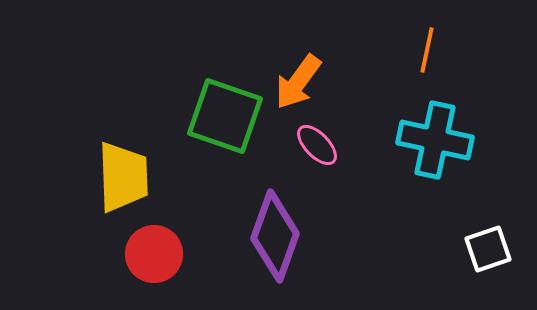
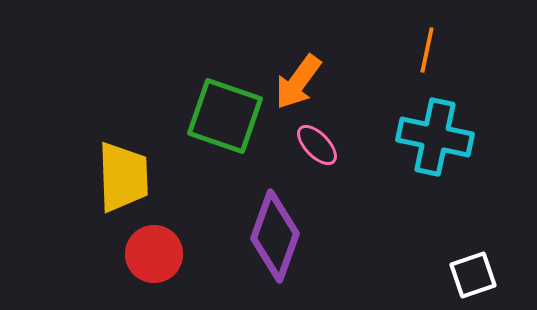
cyan cross: moved 3 px up
white square: moved 15 px left, 26 px down
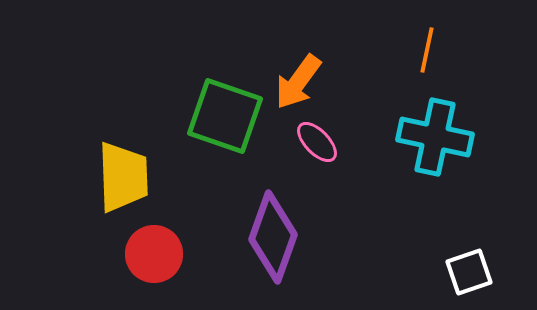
pink ellipse: moved 3 px up
purple diamond: moved 2 px left, 1 px down
white square: moved 4 px left, 3 px up
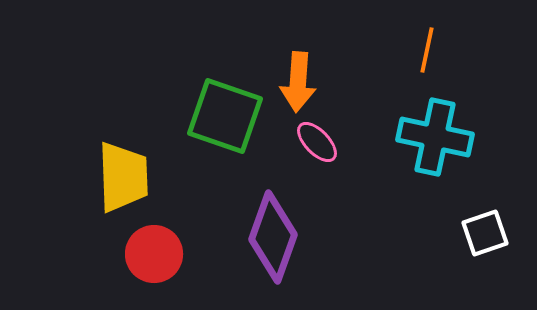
orange arrow: rotated 32 degrees counterclockwise
white square: moved 16 px right, 39 px up
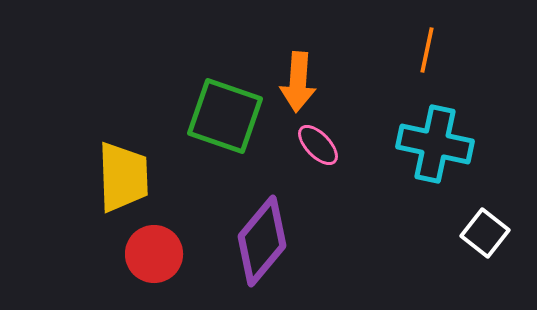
cyan cross: moved 7 px down
pink ellipse: moved 1 px right, 3 px down
white square: rotated 33 degrees counterclockwise
purple diamond: moved 11 px left, 4 px down; rotated 20 degrees clockwise
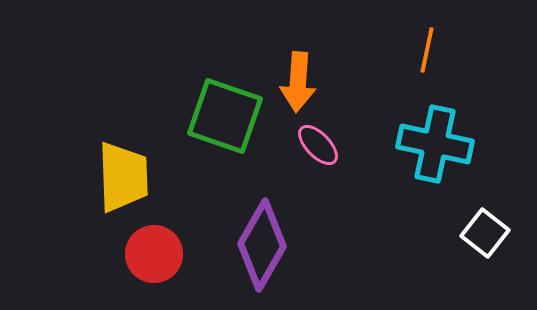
purple diamond: moved 4 px down; rotated 10 degrees counterclockwise
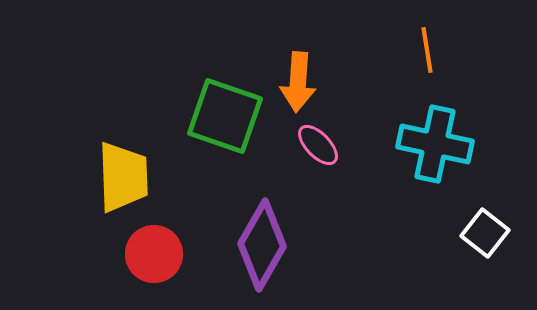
orange line: rotated 21 degrees counterclockwise
